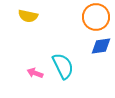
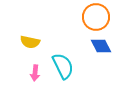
yellow semicircle: moved 2 px right, 26 px down
blue diamond: rotated 70 degrees clockwise
pink arrow: rotated 105 degrees counterclockwise
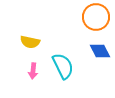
blue diamond: moved 1 px left, 5 px down
pink arrow: moved 2 px left, 2 px up
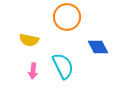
orange circle: moved 29 px left
yellow semicircle: moved 1 px left, 2 px up
blue diamond: moved 2 px left, 4 px up
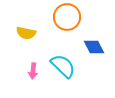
yellow semicircle: moved 3 px left, 7 px up
blue diamond: moved 4 px left
cyan semicircle: rotated 20 degrees counterclockwise
